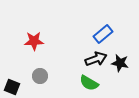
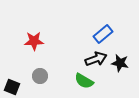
green semicircle: moved 5 px left, 2 px up
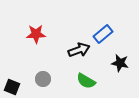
red star: moved 2 px right, 7 px up
black arrow: moved 17 px left, 9 px up
gray circle: moved 3 px right, 3 px down
green semicircle: moved 2 px right
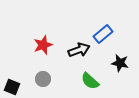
red star: moved 7 px right, 11 px down; rotated 18 degrees counterclockwise
green semicircle: moved 4 px right; rotated 12 degrees clockwise
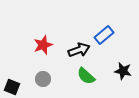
blue rectangle: moved 1 px right, 1 px down
black star: moved 3 px right, 8 px down
green semicircle: moved 4 px left, 5 px up
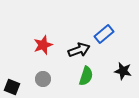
blue rectangle: moved 1 px up
green semicircle: rotated 114 degrees counterclockwise
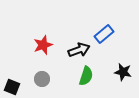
black star: moved 1 px down
gray circle: moved 1 px left
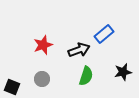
black star: rotated 24 degrees counterclockwise
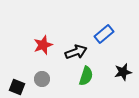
black arrow: moved 3 px left, 2 px down
black square: moved 5 px right
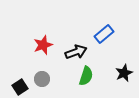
black star: moved 1 px right, 1 px down; rotated 12 degrees counterclockwise
black square: moved 3 px right; rotated 35 degrees clockwise
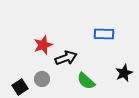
blue rectangle: rotated 42 degrees clockwise
black arrow: moved 10 px left, 6 px down
green semicircle: moved 5 px down; rotated 114 degrees clockwise
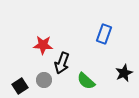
blue rectangle: rotated 72 degrees counterclockwise
red star: rotated 24 degrees clockwise
black arrow: moved 4 px left, 5 px down; rotated 130 degrees clockwise
gray circle: moved 2 px right, 1 px down
black square: moved 1 px up
